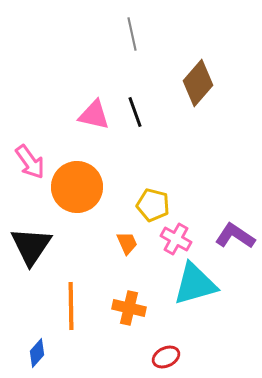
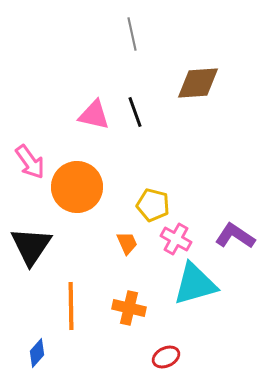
brown diamond: rotated 45 degrees clockwise
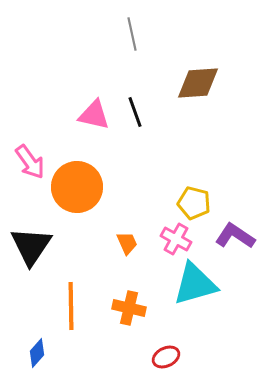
yellow pentagon: moved 41 px right, 2 px up
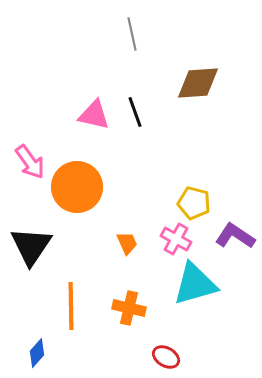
red ellipse: rotated 56 degrees clockwise
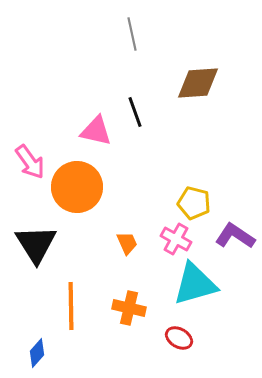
pink triangle: moved 2 px right, 16 px down
black triangle: moved 5 px right, 2 px up; rotated 6 degrees counterclockwise
red ellipse: moved 13 px right, 19 px up
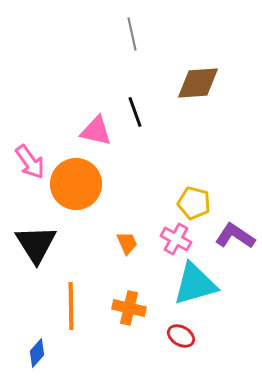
orange circle: moved 1 px left, 3 px up
red ellipse: moved 2 px right, 2 px up
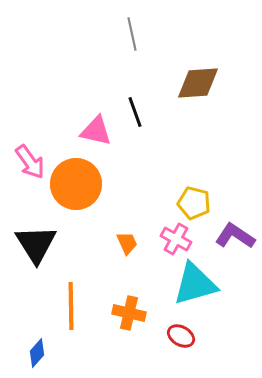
orange cross: moved 5 px down
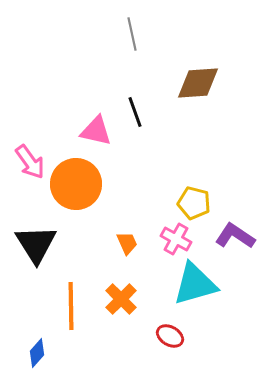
orange cross: moved 8 px left, 14 px up; rotated 32 degrees clockwise
red ellipse: moved 11 px left
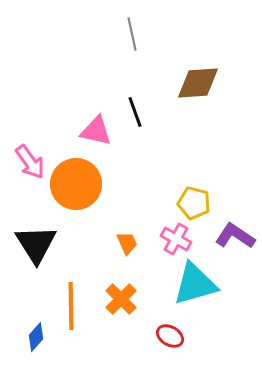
blue diamond: moved 1 px left, 16 px up
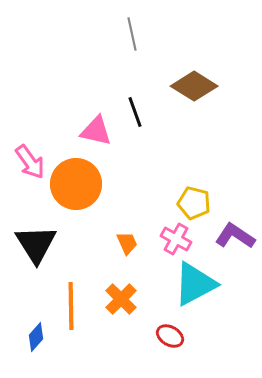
brown diamond: moved 4 px left, 3 px down; rotated 36 degrees clockwise
cyan triangle: rotated 12 degrees counterclockwise
